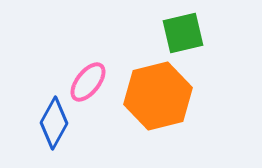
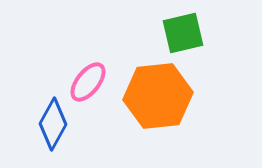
orange hexagon: rotated 8 degrees clockwise
blue diamond: moved 1 px left, 1 px down
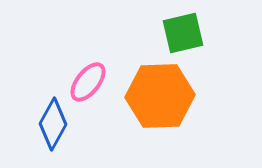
orange hexagon: moved 2 px right; rotated 4 degrees clockwise
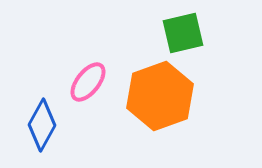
orange hexagon: rotated 18 degrees counterclockwise
blue diamond: moved 11 px left, 1 px down
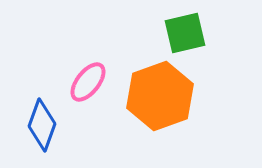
green square: moved 2 px right
blue diamond: rotated 9 degrees counterclockwise
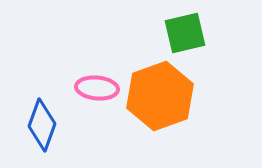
pink ellipse: moved 9 px right, 6 px down; rotated 57 degrees clockwise
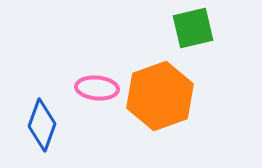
green square: moved 8 px right, 5 px up
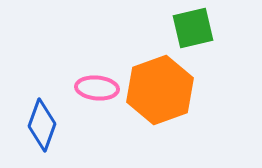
orange hexagon: moved 6 px up
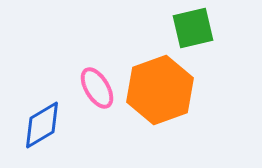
pink ellipse: rotated 54 degrees clockwise
blue diamond: rotated 39 degrees clockwise
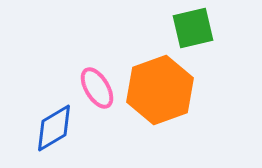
blue diamond: moved 12 px right, 3 px down
